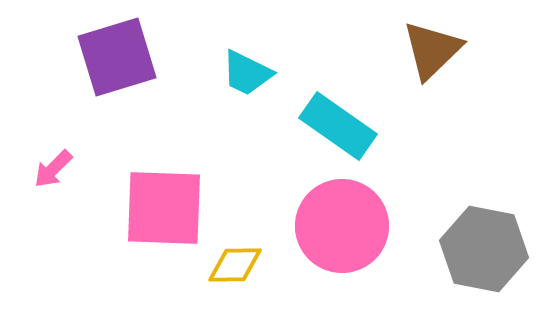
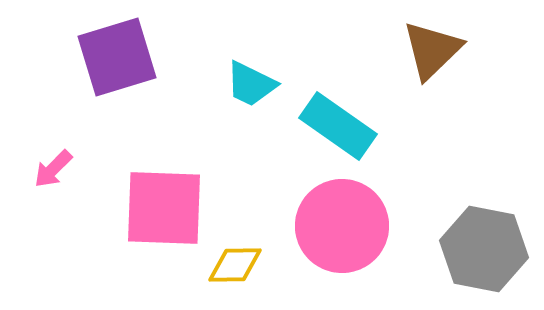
cyan trapezoid: moved 4 px right, 11 px down
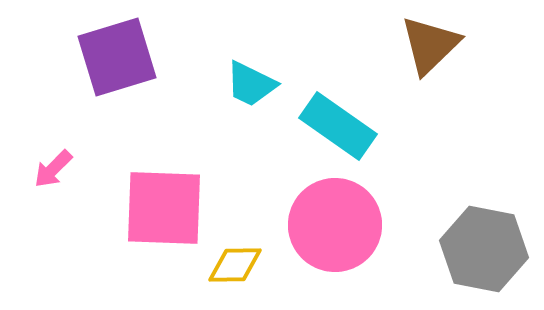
brown triangle: moved 2 px left, 5 px up
pink circle: moved 7 px left, 1 px up
